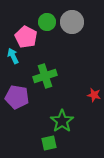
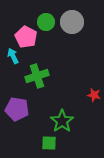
green circle: moved 1 px left
green cross: moved 8 px left
purple pentagon: moved 12 px down
green square: rotated 14 degrees clockwise
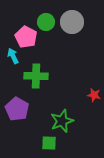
green cross: moved 1 px left; rotated 20 degrees clockwise
purple pentagon: rotated 20 degrees clockwise
green star: rotated 15 degrees clockwise
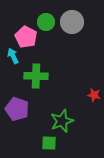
purple pentagon: rotated 10 degrees counterclockwise
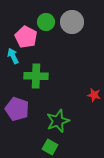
green star: moved 4 px left
green square: moved 1 px right, 4 px down; rotated 28 degrees clockwise
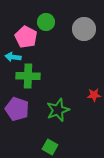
gray circle: moved 12 px right, 7 px down
cyan arrow: moved 1 px down; rotated 56 degrees counterclockwise
green cross: moved 8 px left
red star: rotated 16 degrees counterclockwise
green star: moved 11 px up
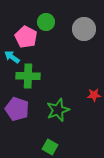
cyan arrow: moved 1 px left; rotated 28 degrees clockwise
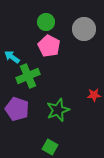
pink pentagon: moved 23 px right, 9 px down
green cross: rotated 25 degrees counterclockwise
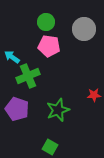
pink pentagon: rotated 20 degrees counterclockwise
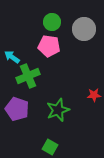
green circle: moved 6 px right
